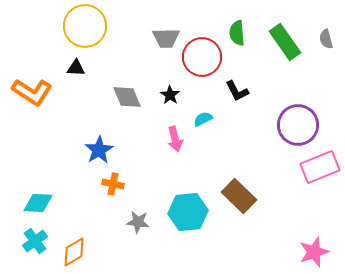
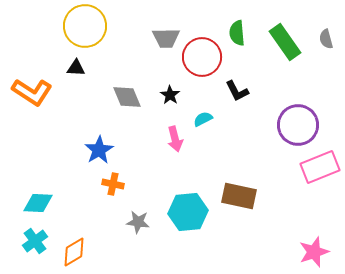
brown rectangle: rotated 32 degrees counterclockwise
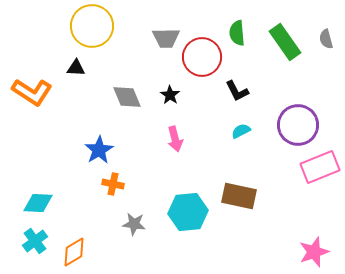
yellow circle: moved 7 px right
cyan semicircle: moved 38 px right, 12 px down
gray star: moved 4 px left, 2 px down
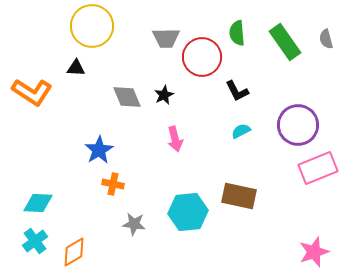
black star: moved 6 px left; rotated 12 degrees clockwise
pink rectangle: moved 2 px left, 1 px down
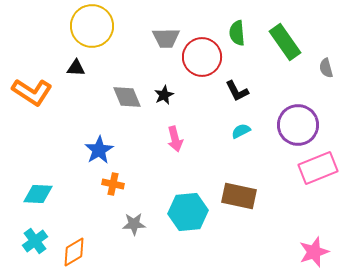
gray semicircle: moved 29 px down
cyan diamond: moved 9 px up
gray star: rotated 10 degrees counterclockwise
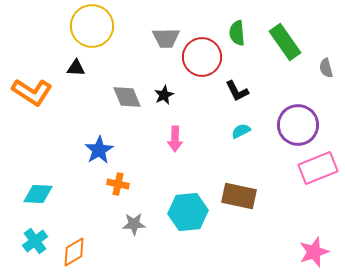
pink arrow: rotated 15 degrees clockwise
orange cross: moved 5 px right
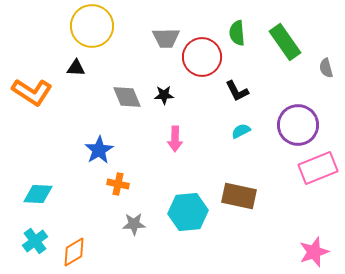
black star: rotated 24 degrees clockwise
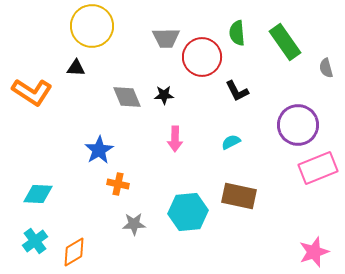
cyan semicircle: moved 10 px left, 11 px down
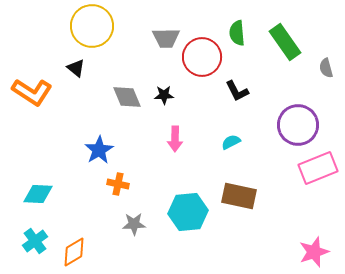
black triangle: rotated 36 degrees clockwise
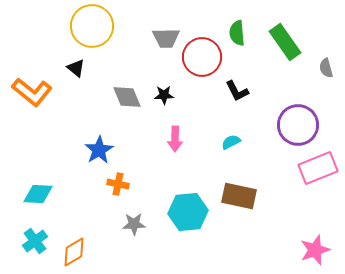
orange L-shape: rotated 6 degrees clockwise
pink star: moved 1 px right, 2 px up
